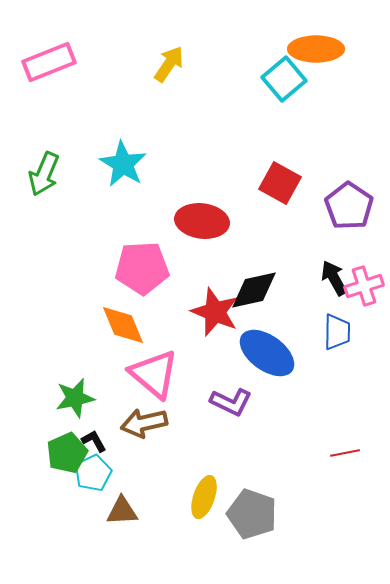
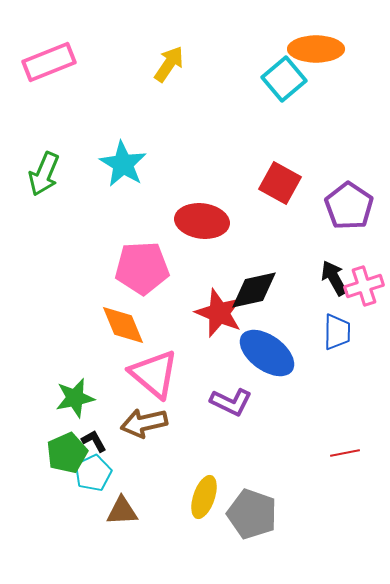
red star: moved 4 px right, 1 px down
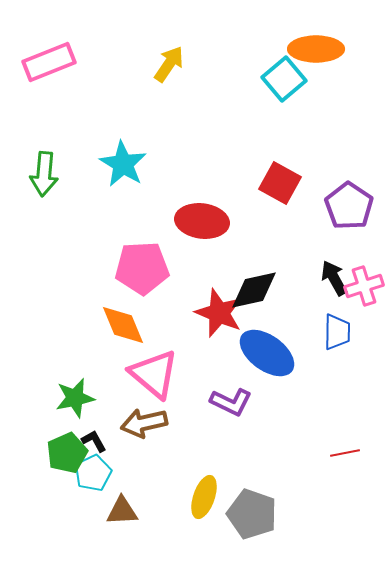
green arrow: rotated 18 degrees counterclockwise
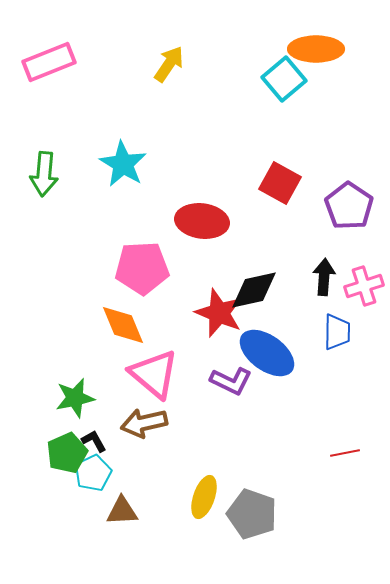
black arrow: moved 10 px left, 1 px up; rotated 33 degrees clockwise
purple L-shape: moved 21 px up
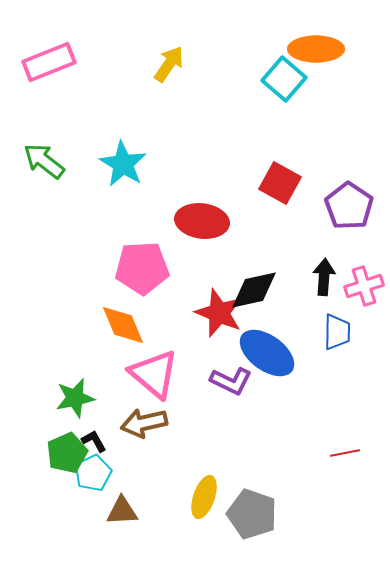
cyan square: rotated 9 degrees counterclockwise
green arrow: moved 13 px up; rotated 123 degrees clockwise
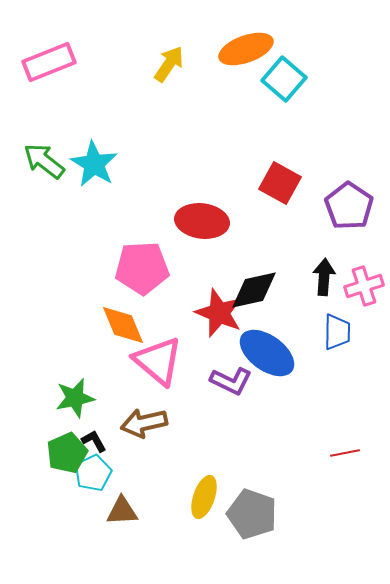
orange ellipse: moved 70 px left; rotated 20 degrees counterclockwise
cyan star: moved 29 px left
pink triangle: moved 4 px right, 13 px up
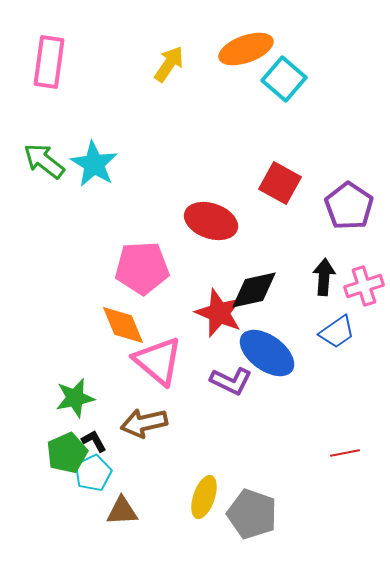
pink rectangle: rotated 60 degrees counterclockwise
red ellipse: moved 9 px right; rotated 12 degrees clockwise
blue trapezoid: rotated 54 degrees clockwise
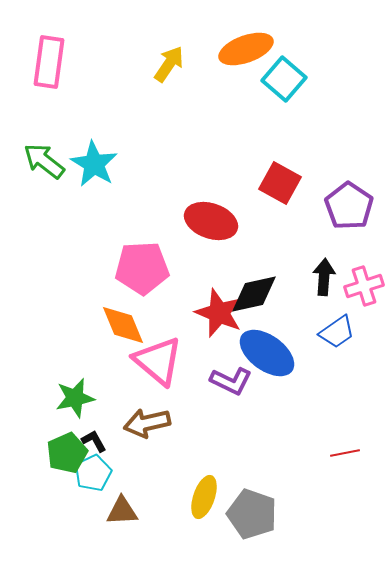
black diamond: moved 4 px down
brown arrow: moved 3 px right
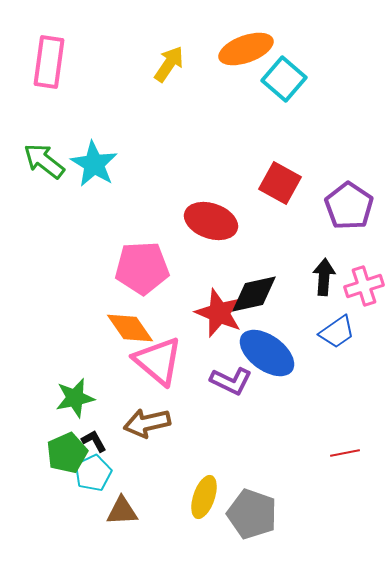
orange diamond: moved 7 px right, 3 px down; rotated 12 degrees counterclockwise
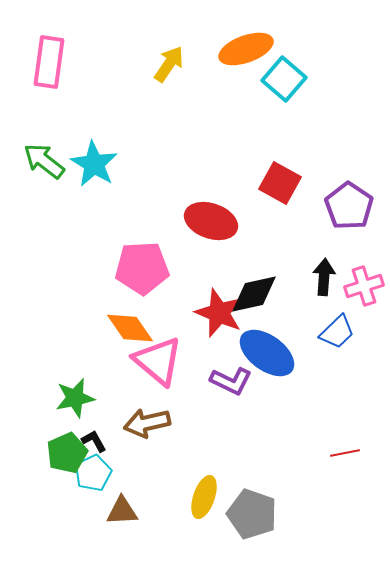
blue trapezoid: rotated 9 degrees counterclockwise
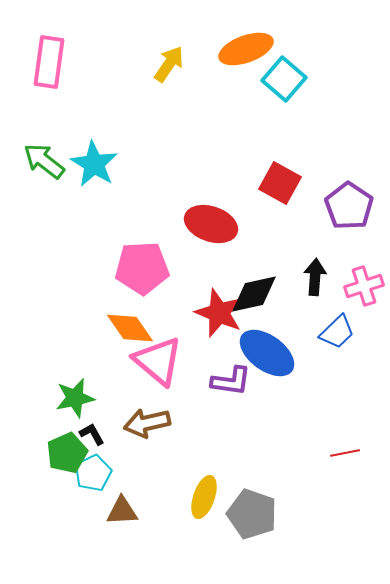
red ellipse: moved 3 px down
black arrow: moved 9 px left
purple L-shape: rotated 18 degrees counterclockwise
black L-shape: moved 2 px left, 7 px up
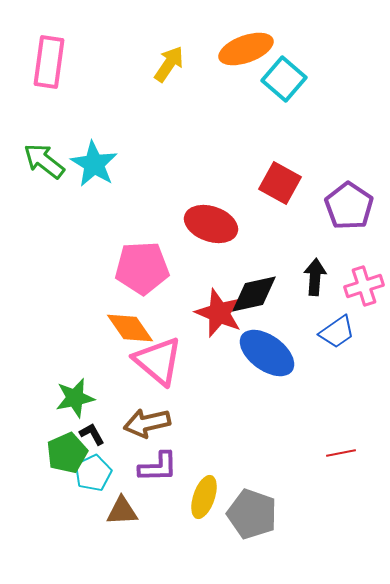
blue trapezoid: rotated 9 degrees clockwise
purple L-shape: moved 73 px left, 86 px down; rotated 9 degrees counterclockwise
red line: moved 4 px left
